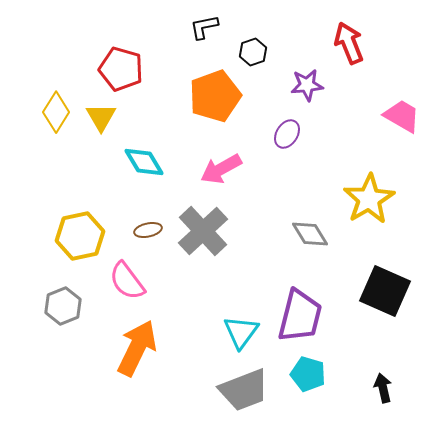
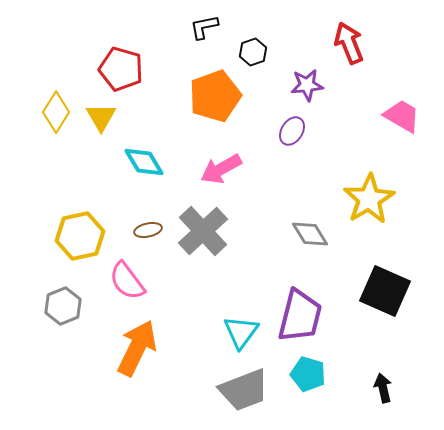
purple ellipse: moved 5 px right, 3 px up
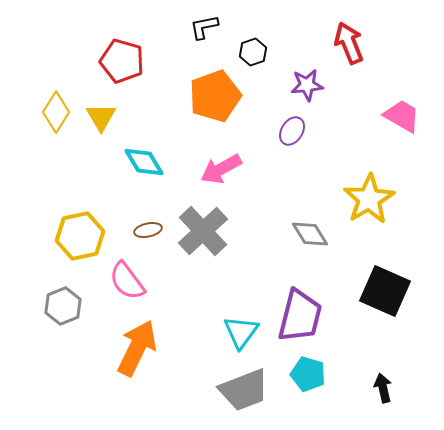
red pentagon: moved 1 px right, 8 px up
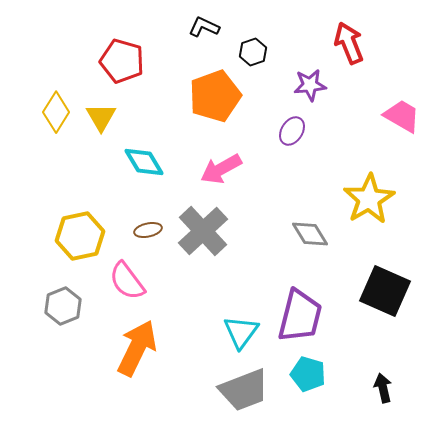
black L-shape: rotated 36 degrees clockwise
purple star: moved 3 px right
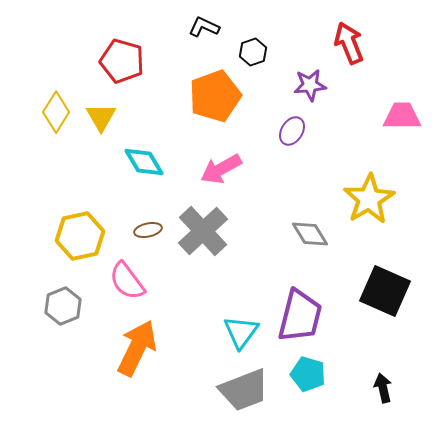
pink trapezoid: rotated 30 degrees counterclockwise
